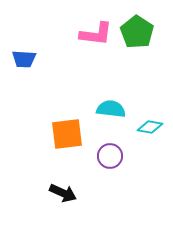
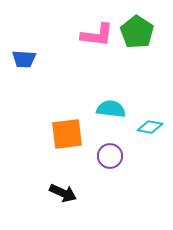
pink L-shape: moved 1 px right, 1 px down
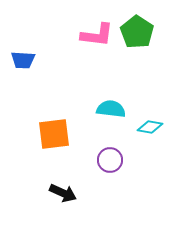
blue trapezoid: moved 1 px left, 1 px down
orange square: moved 13 px left
purple circle: moved 4 px down
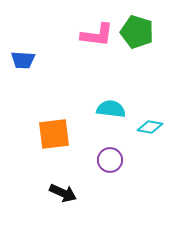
green pentagon: rotated 16 degrees counterclockwise
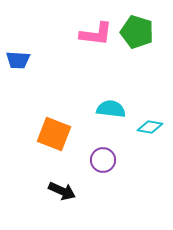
pink L-shape: moved 1 px left, 1 px up
blue trapezoid: moved 5 px left
orange square: rotated 28 degrees clockwise
purple circle: moved 7 px left
black arrow: moved 1 px left, 2 px up
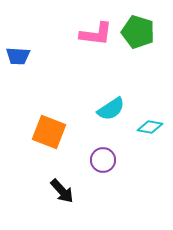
green pentagon: moved 1 px right
blue trapezoid: moved 4 px up
cyan semicircle: rotated 140 degrees clockwise
orange square: moved 5 px left, 2 px up
black arrow: rotated 24 degrees clockwise
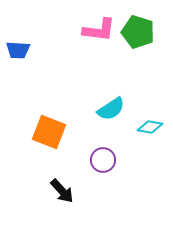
pink L-shape: moved 3 px right, 4 px up
blue trapezoid: moved 6 px up
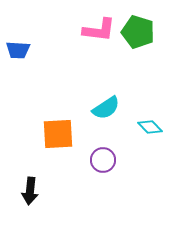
cyan semicircle: moved 5 px left, 1 px up
cyan diamond: rotated 35 degrees clockwise
orange square: moved 9 px right, 2 px down; rotated 24 degrees counterclockwise
black arrow: moved 32 px left; rotated 48 degrees clockwise
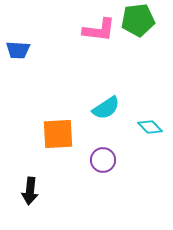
green pentagon: moved 12 px up; rotated 24 degrees counterclockwise
